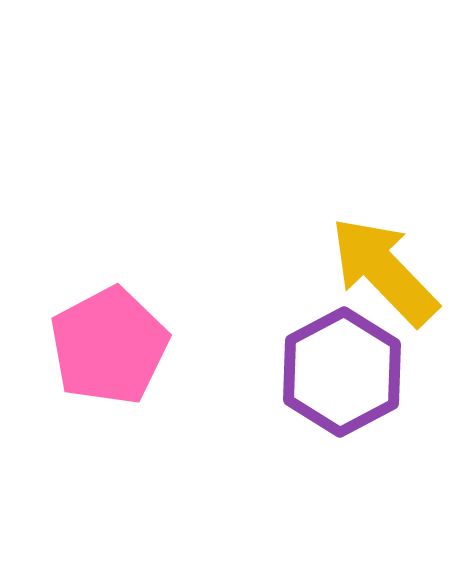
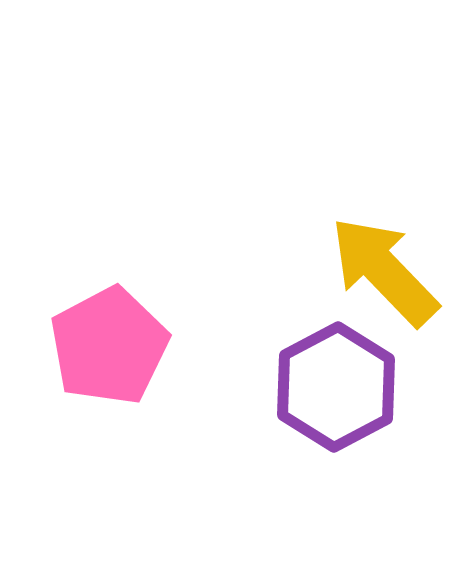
purple hexagon: moved 6 px left, 15 px down
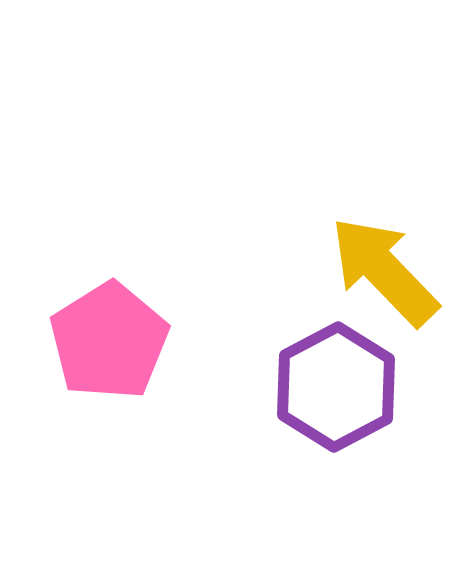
pink pentagon: moved 5 px up; rotated 4 degrees counterclockwise
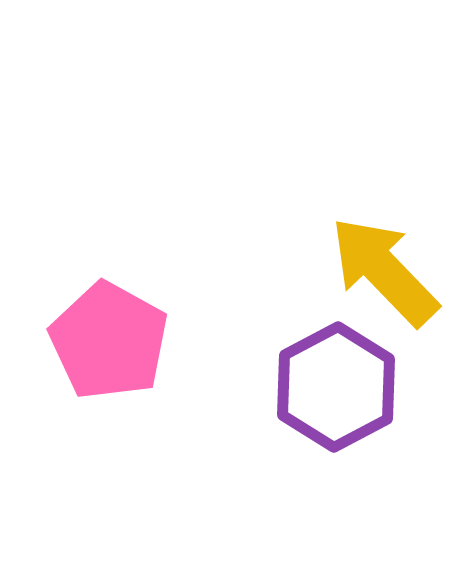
pink pentagon: rotated 11 degrees counterclockwise
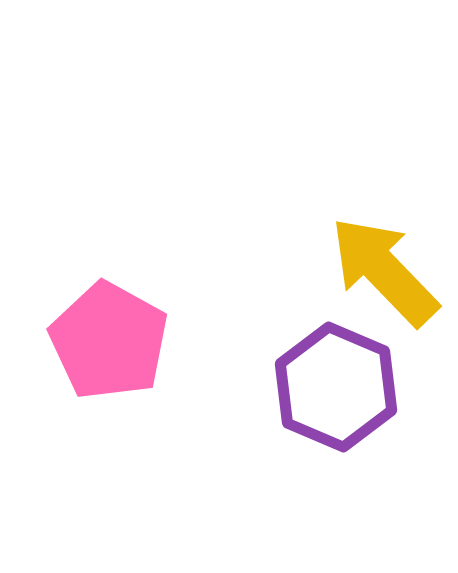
purple hexagon: rotated 9 degrees counterclockwise
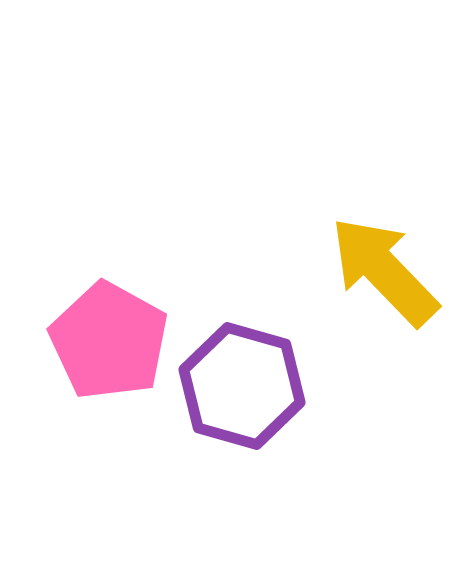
purple hexagon: moved 94 px left, 1 px up; rotated 7 degrees counterclockwise
